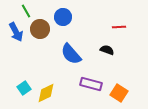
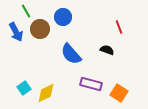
red line: rotated 72 degrees clockwise
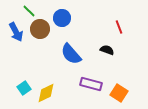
green line: moved 3 px right; rotated 16 degrees counterclockwise
blue circle: moved 1 px left, 1 px down
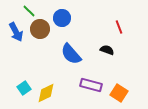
purple rectangle: moved 1 px down
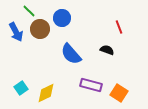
cyan square: moved 3 px left
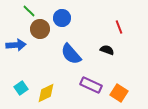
blue arrow: moved 13 px down; rotated 66 degrees counterclockwise
purple rectangle: rotated 10 degrees clockwise
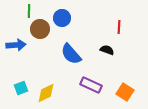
green line: rotated 48 degrees clockwise
red line: rotated 24 degrees clockwise
cyan square: rotated 16 degrees clockwise
orange square: moved 6 px right, 1 px up
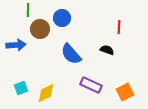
green line: moved 1 px left, 1 px up
orange square: rotated 30 degrees clockwise
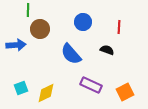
blue circle: moved 21 px right, 4 px down
